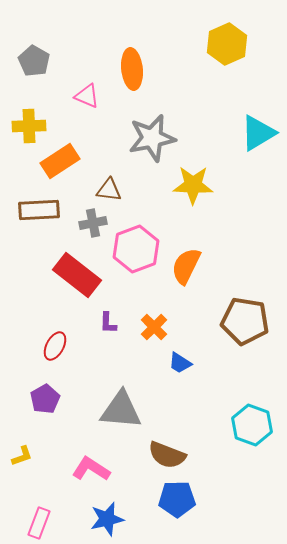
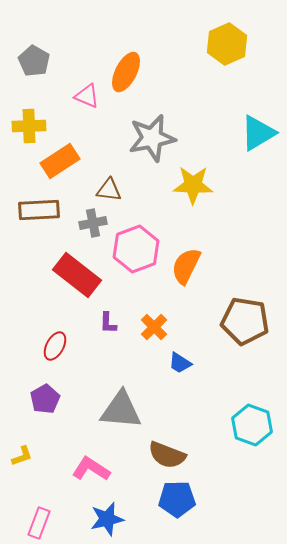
orange ellipse: moved 6 px left, 3 px down; rotated 33 degrees clockwise
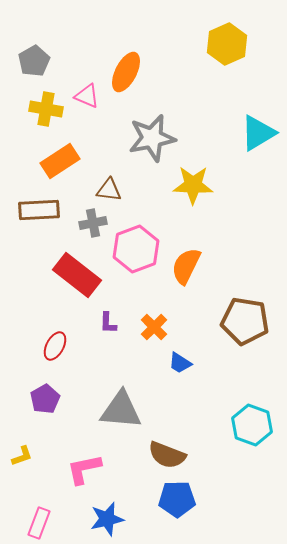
gray pentagon: rotated 12 degrees clockwise
yellow cross: moved 17 px right, 17 px up; rotated 12 degrees clockwise
pink L-shape: moved 7 px left; rotated 45 degrees counterclockwise
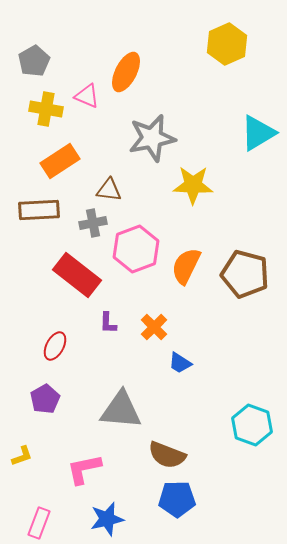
brown pentagon: moved 47 px up; rotated 6 degrees clockwise
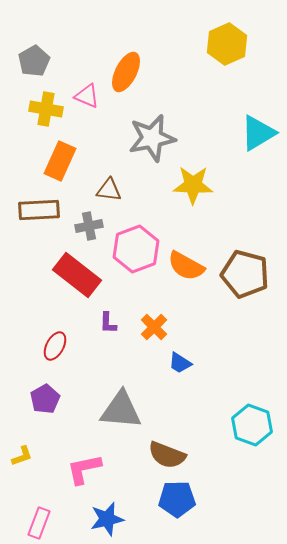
orange rectangle: rotated 33 degrees counterclockwise
gray cross: moved 4 px left, 3 px down
orange semicircle: rotated 87 degrees counterclockwise
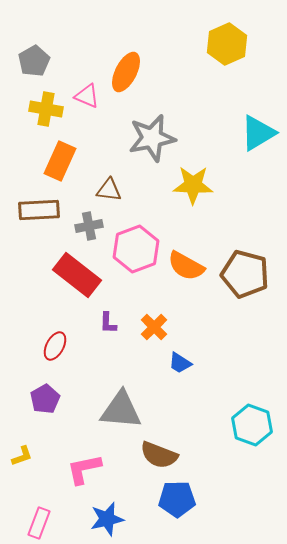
brown semicircle: moved 8 px left
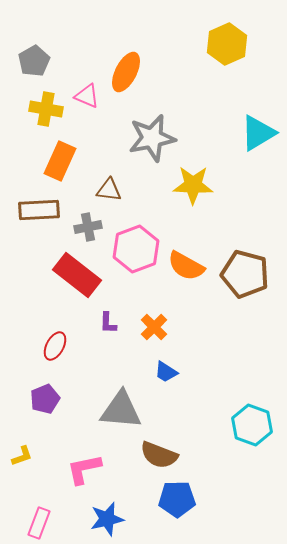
gray cross: moved 1 px left, 1 px down
blue trapezoid: moved 14 px left, 9 px down
purple pentagon: rotated 8 degrees clockwise
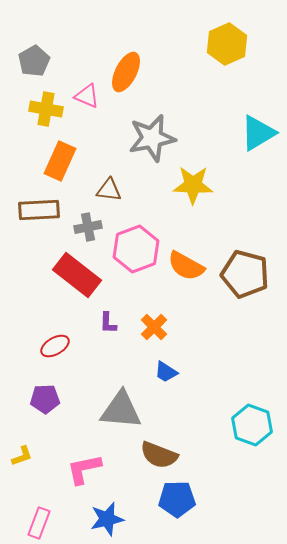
red ellipse: rotated 32 degrees clockwise
purple pentagon: rotated 20 degrees clockwise
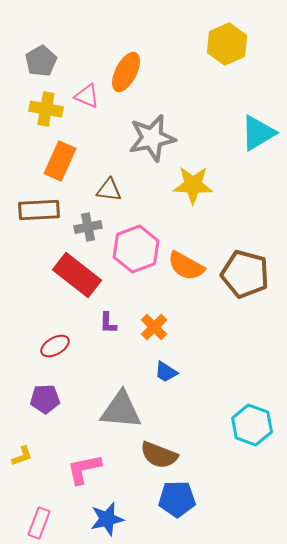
gray pentagon: moved 7 px right
